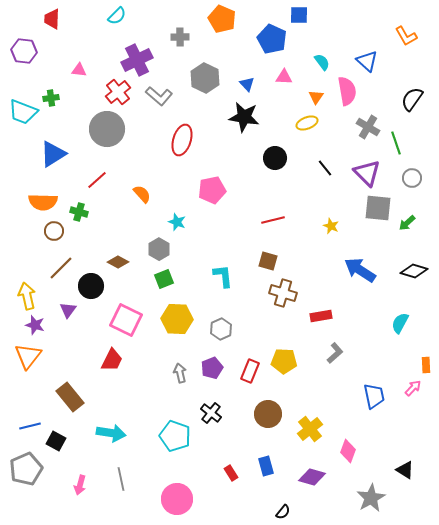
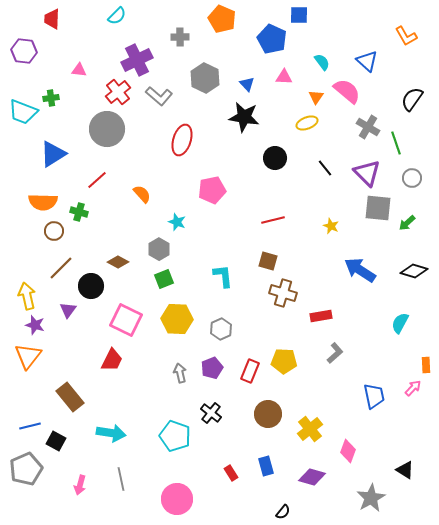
pink semicircle at (347, 91): rotated 40 degrees counterclockwise
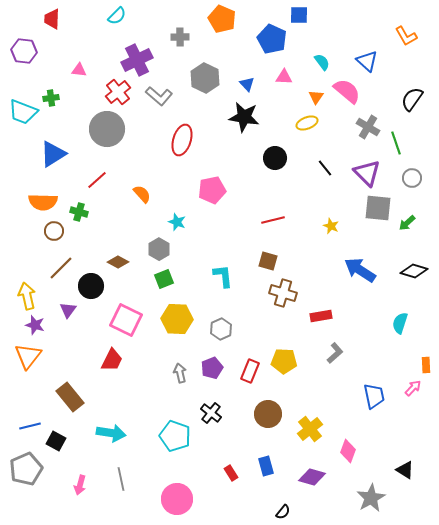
cyan semicircle at (400, 323): rotated 10 degrees counterclockwise
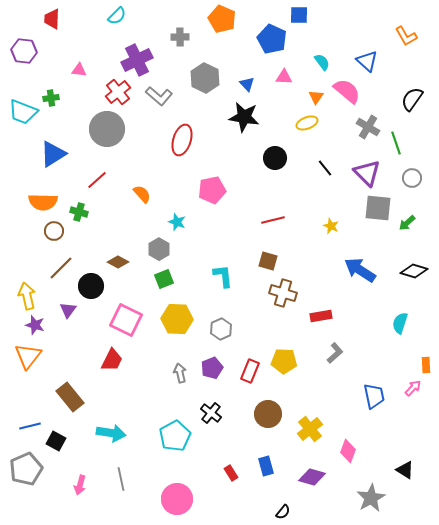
cyan pentagon at (175, 436): rotated 24 degrees clockwise
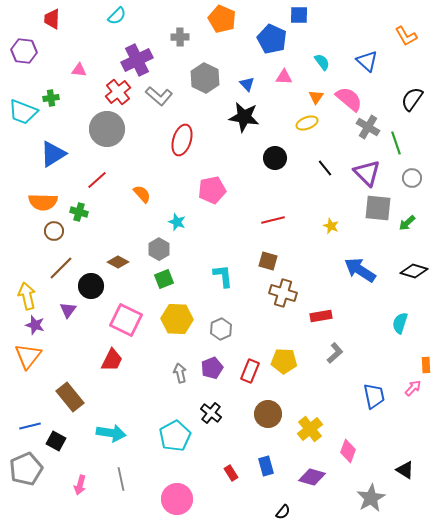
pink semicircle at (347, 91): moved 2 px right, 8 px down
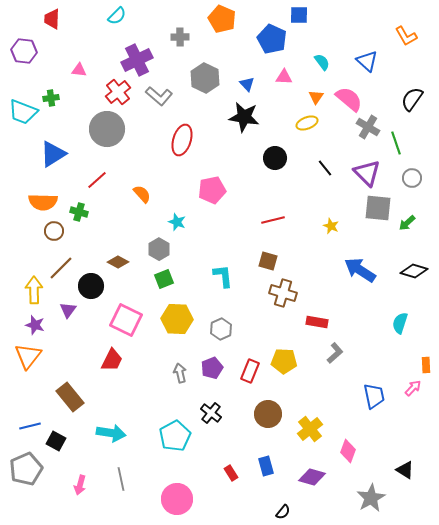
yellow arrow at (27, 296): moved 7 px right, 6 px up; rotated 12 degrees clockwise
red rectangle at (321, 316): moved 4 px left, 6 px down; rotated 20 degrees clockwise
